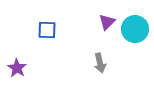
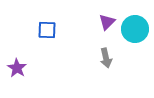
gray arrow: moved 6 px right, 5 px up
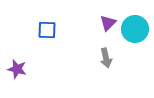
purple triangle: moved 1 px right, 1 px down
purple star: moved 1 px down; rotated 18 degrees counterclockwise
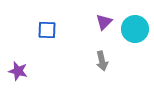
purple triangle: moved 4 px left, 1 px up
gray arrow: moved 4 px left, 3 px down
purple star: moved 1 px right, 2 px down
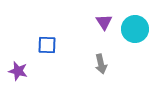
purple triangle: rotated 18 degrees counterclockwise
blue square: moved 15 px down
gray arrow: moved 1 px left, 3 px down
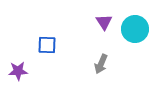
gray arrow: rotated 36 degrees clockwise
purple star: rotated 18 degrees counterclockwise
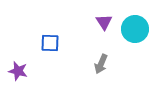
blue square: moved 3 px right, 2 px up
purple star: rotated 18 degrees clockwise
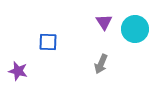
blue square: moved 2 px left, 1 px up
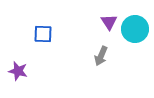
purple triangle: moved 5 px right
blue square: moved 5 px left, 8 px up
gray arrow: moved 8 px up
